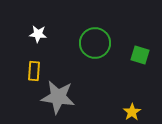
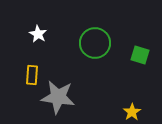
white star: rotated 24 degrees clockwise
yellow rectangle: moved 2 px left, 4 px down
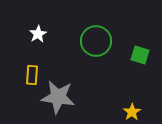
white star: rotated 12 degrees clockwise
green circle: moved 1 px right, 2 px up
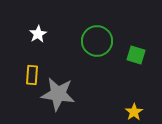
green circle: moved 1 px right
green square: moved 4 px left
gray star: moved 3 px up
yellow star: moved 2 px right
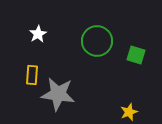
yellow star: moved 5 px left; rotated 12 degrees clockwise
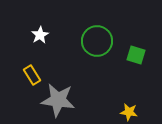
white star: moved 2 px right, 1 px down
yellow rectangle: rotated 36 degrees counterclockwise
gray star: moved 6 px down
yellow star: rotated 30 degrees clockwise
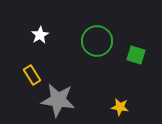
yellow star: moved 9 px left, 5 px up
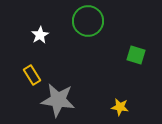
green circle: moved 9 px left, 20 px up
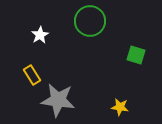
green circle: moved 2 px right
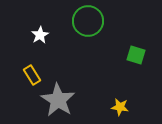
green circle: moved 2 px left
gray star: rotated 24 degrees clockwise
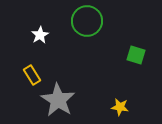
green circle: moved 1 px left
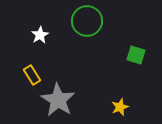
yellow star: rotated 30 degrees counterclockwise
